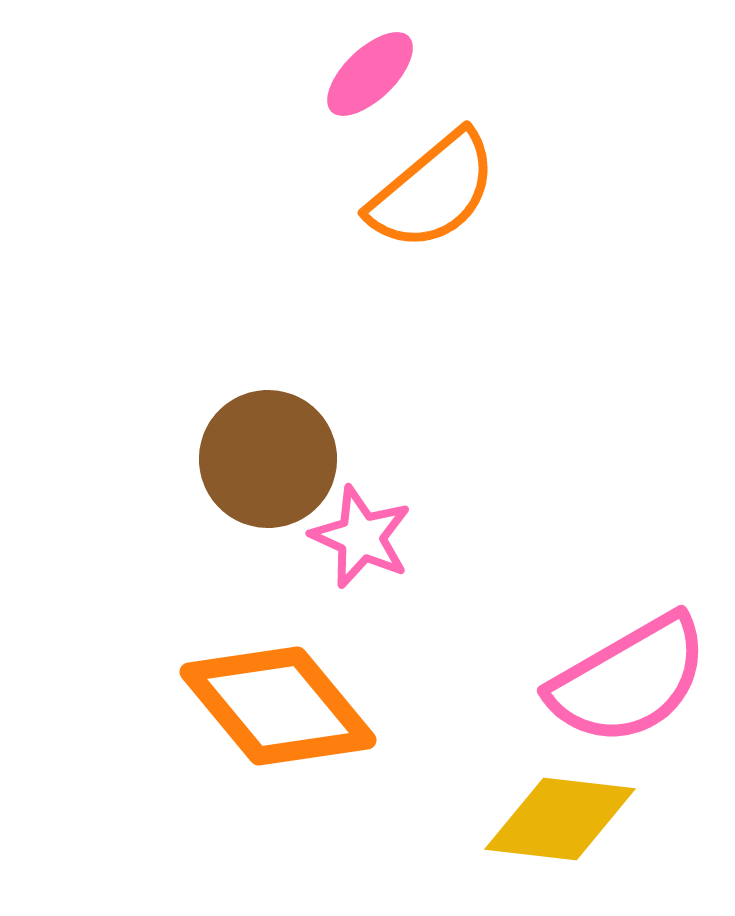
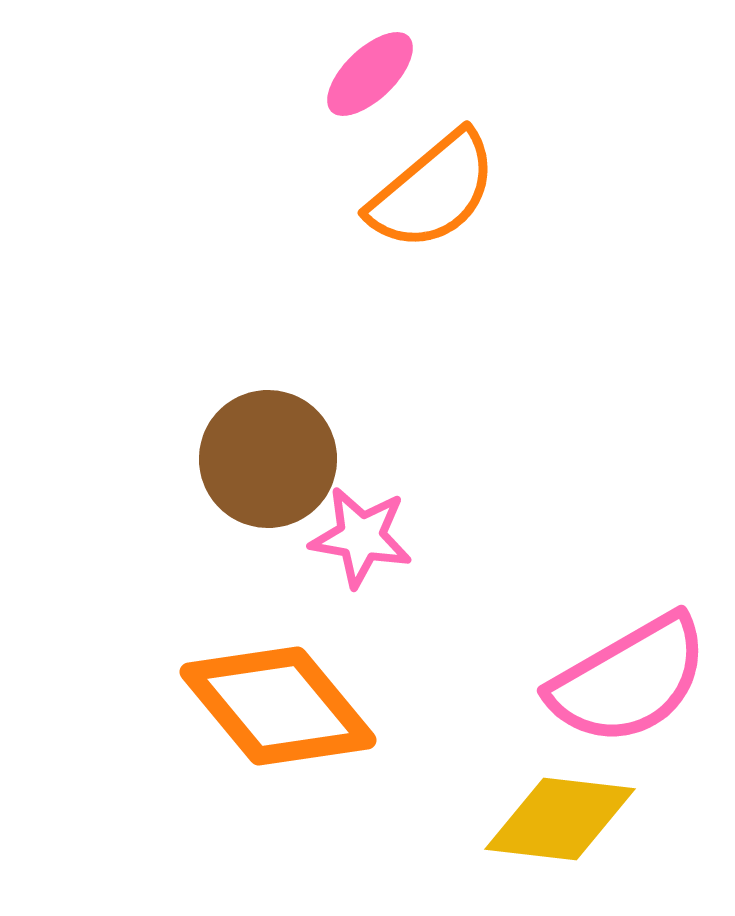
pink star: rotated 14 degrees counterclockwise
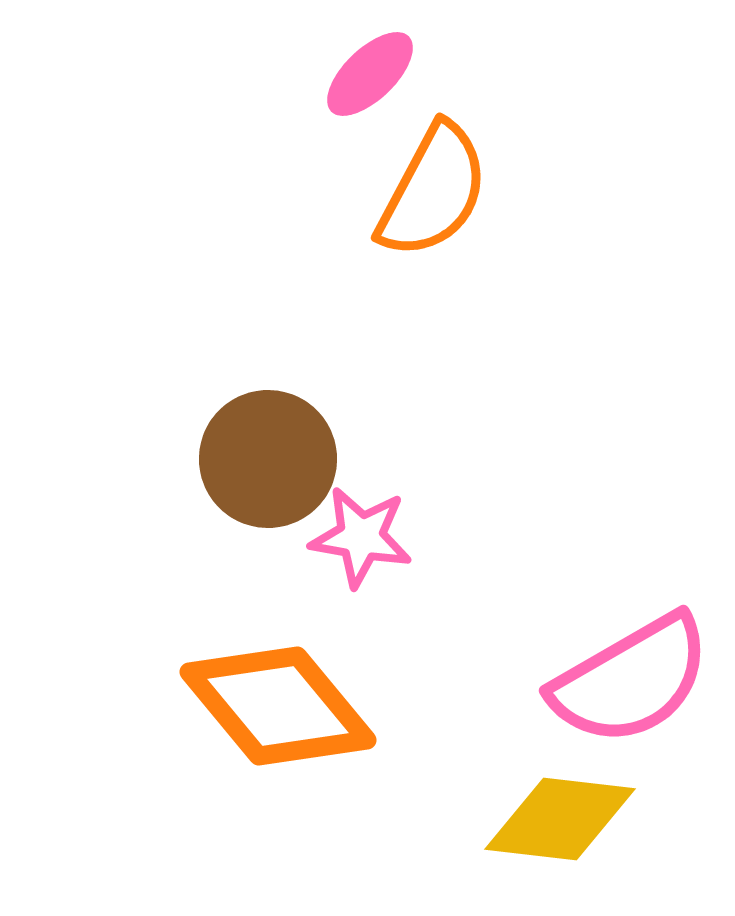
orange semicircle: rotated 22 degrees counterclockwise
pink semicircle: moved 2 px right
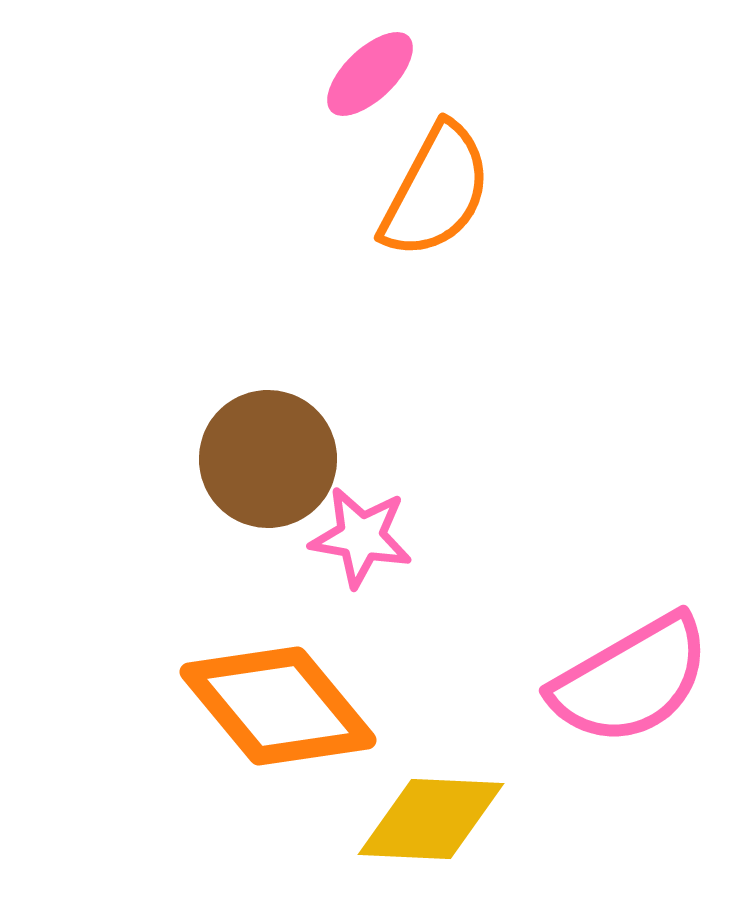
orange semicircle: moved 3 px right
yellow diamond: moved 129 px left; rotated 4 degrees counterclockwise
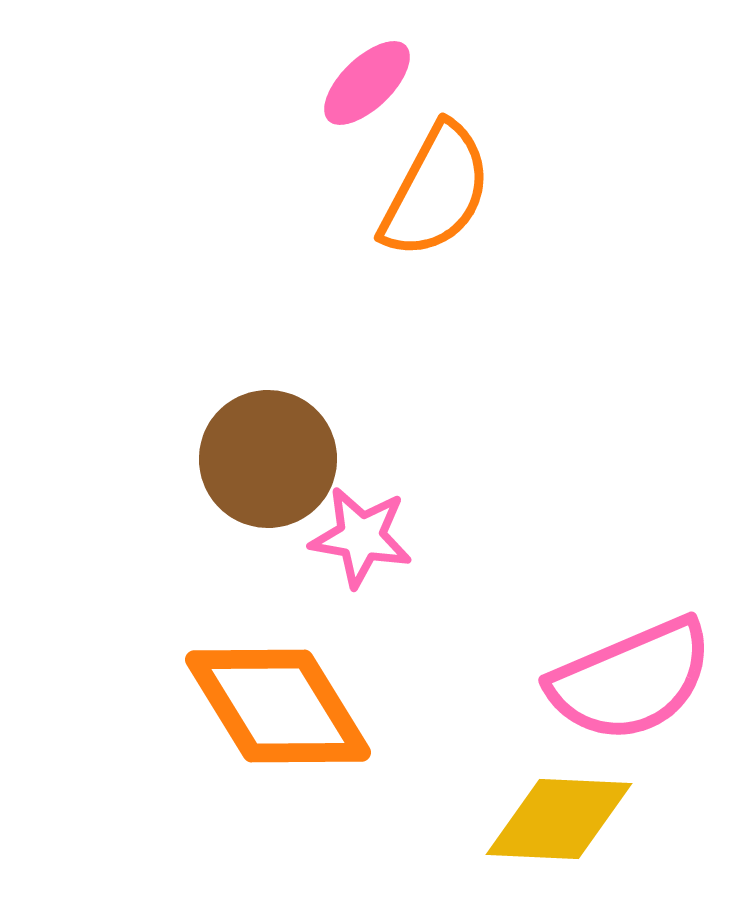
pink ellipse: moved 3 px left, 9 px down
pink semicircle: rotated 7 degrees clockwise
orange diamond: rotated 8 degrees clockwise
yellow diamond: moved 128 px right
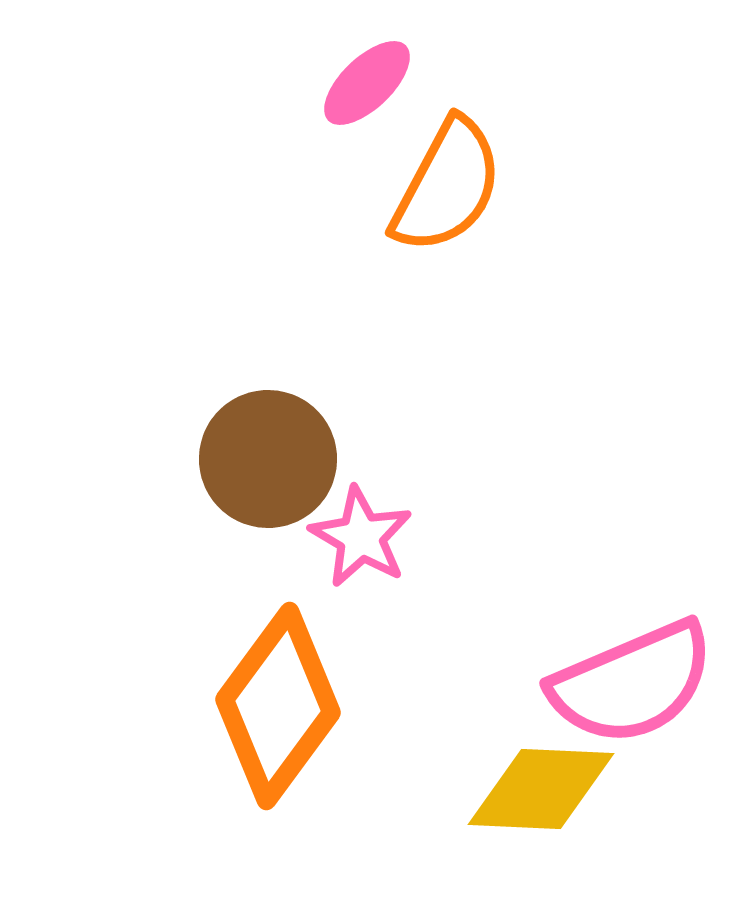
orange semicircle: moved 11 px right, 5 px up
pink star: rotated 20 degrees clockwise
pink semicircle: moved 1 px right, 3 px down
orange diamond: rotated 68 degrees clockwise
yellow diamond: moved 18 px left, 30 px up
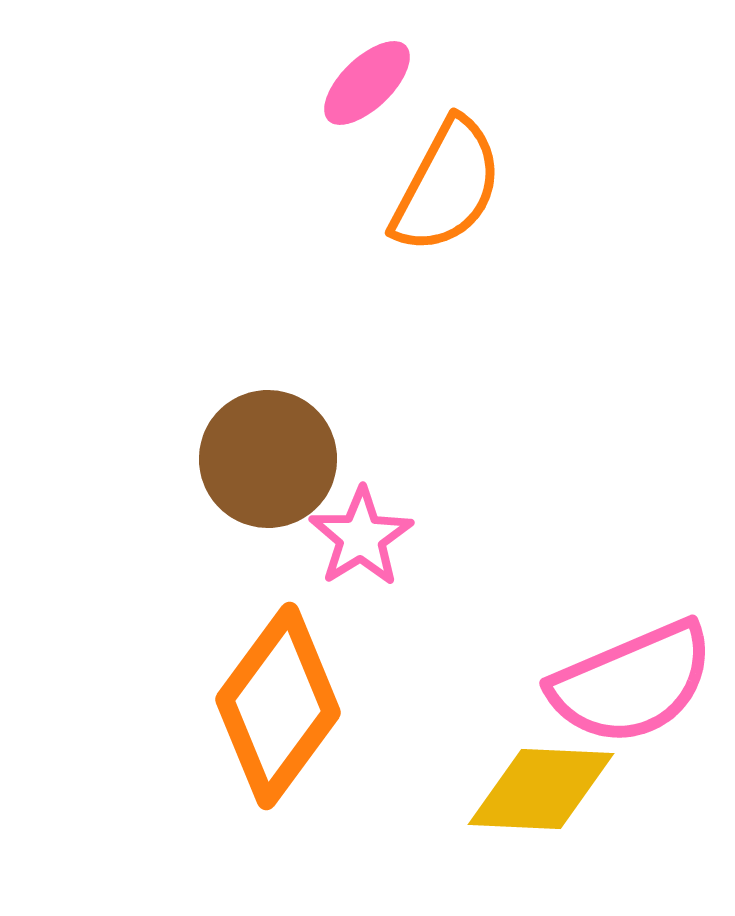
pink star: rotated 10 degrees clockwise
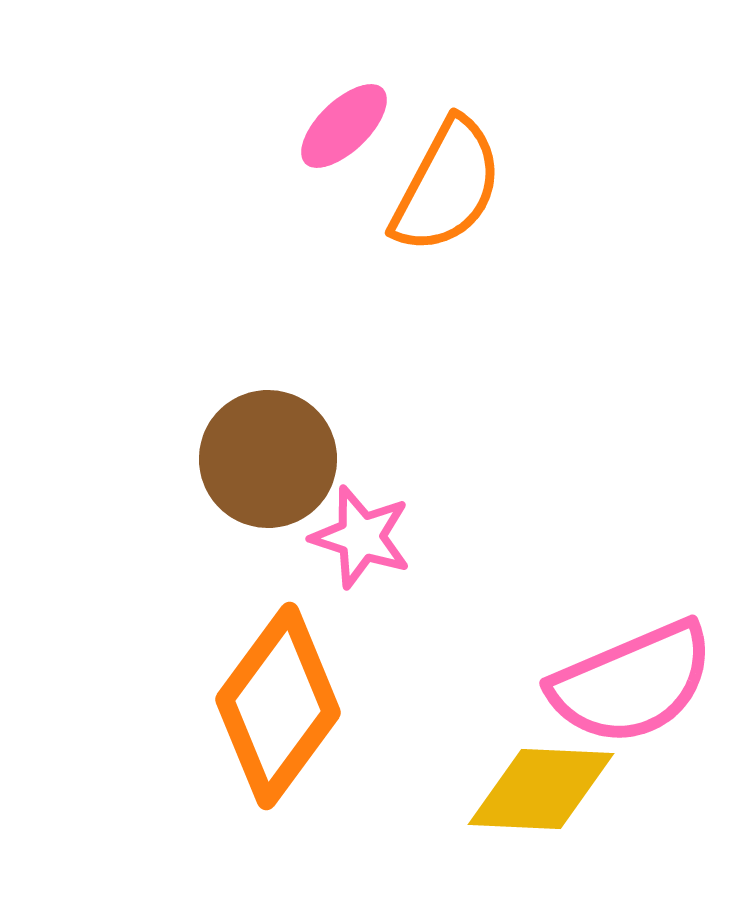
pink ellipse: moved 23 px left, 43 px down
pink star: rotated 22 degrees counterclockwise
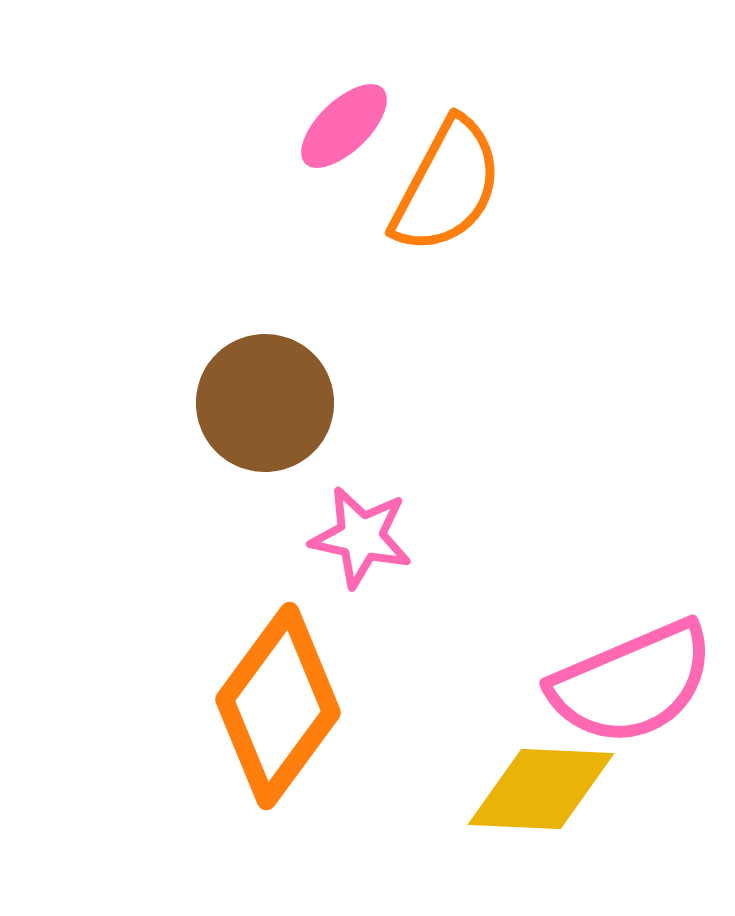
brown circle: moved 3 px left, 56 px up
pink star: rotated 6 degrees counterclockwise
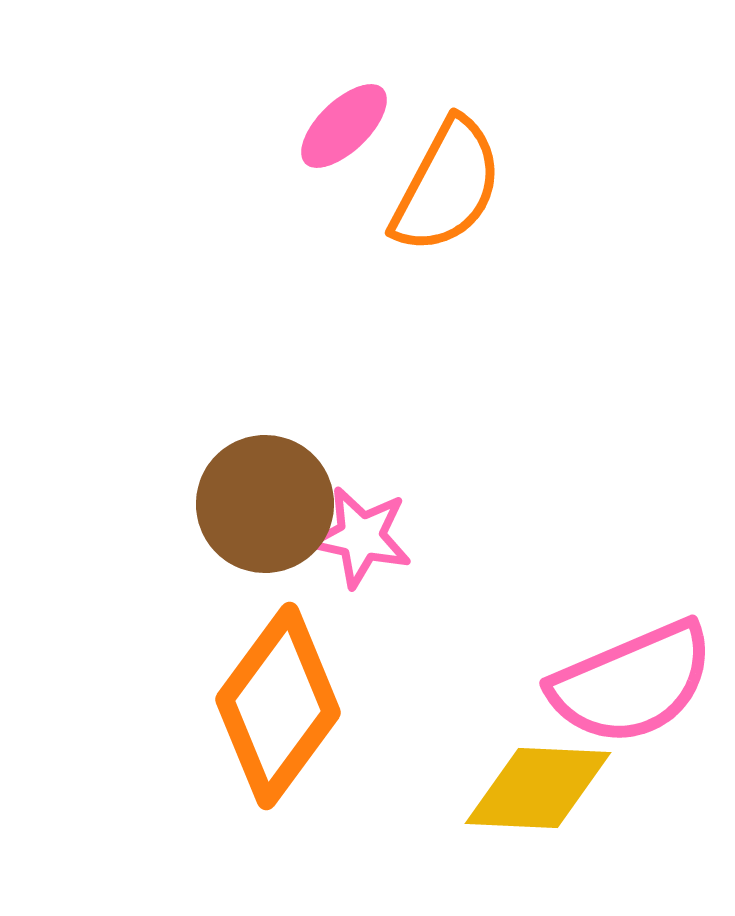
brown circle: moved 101 px down
yellow diamond: moved 3 px left, 1 px up
